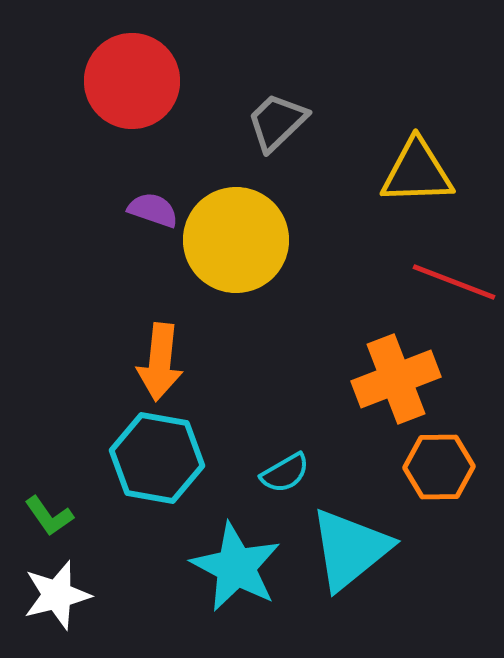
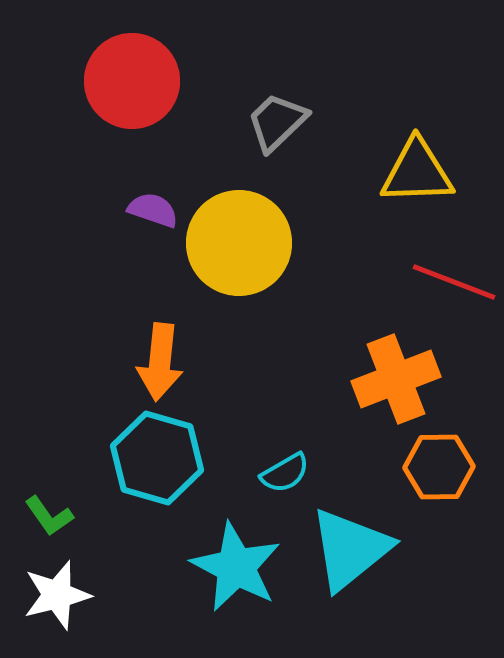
yellow circle: moved 3 px right, 3 px down
cyan hexagon: rotated 6 degrees clockwise
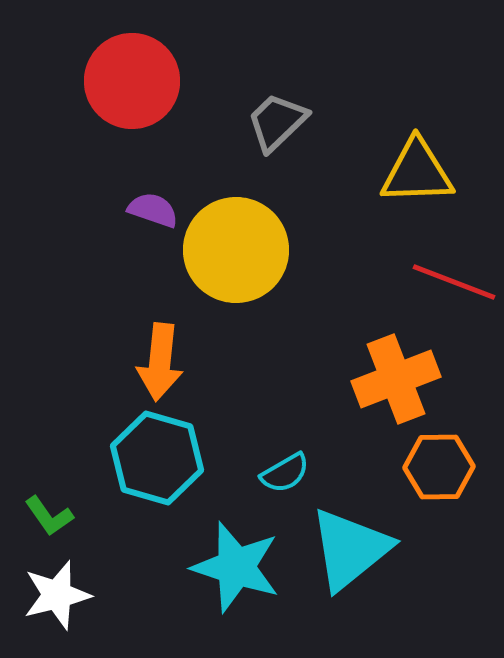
yellow circle: moved 3 px left, 7 px down
cyan star: rotated 10 degrees counterclockwise
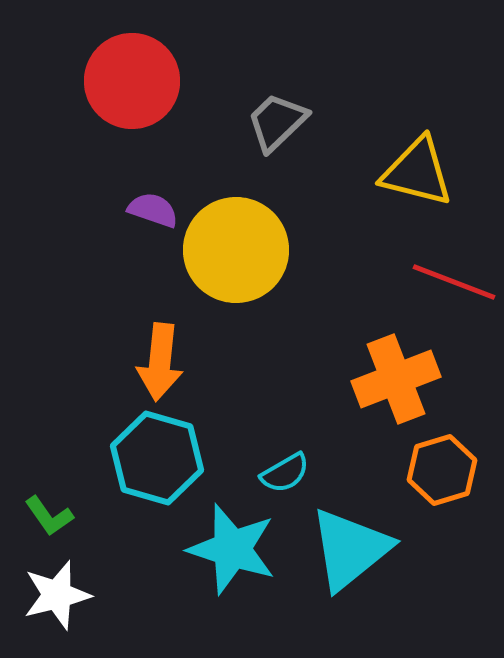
yellow triangle: rotated 16 degrees clockwise
orange hexagon: moved 3 px right, 3 px down; rotated 16 degrees counterclockwise
cyan star: moved 4 px left, 18 px up
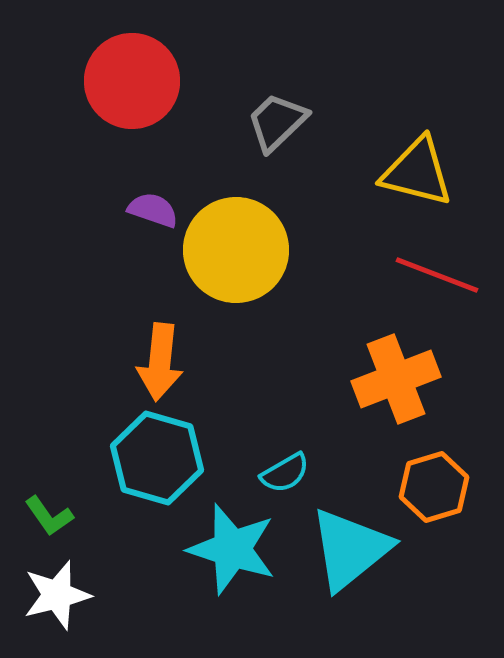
red line: moved 17 px left, 7 px up
orange hexagon: moved 8 px left, 17 px down
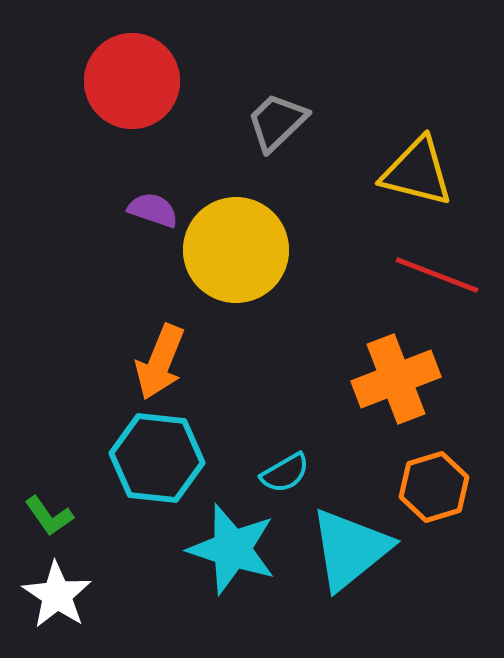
orange arrow: rotated 16 degrees clockwise
cyan hexagon: rotated 10 degrees counterclockwise
white star: rotated 24 degrees counterclockwise
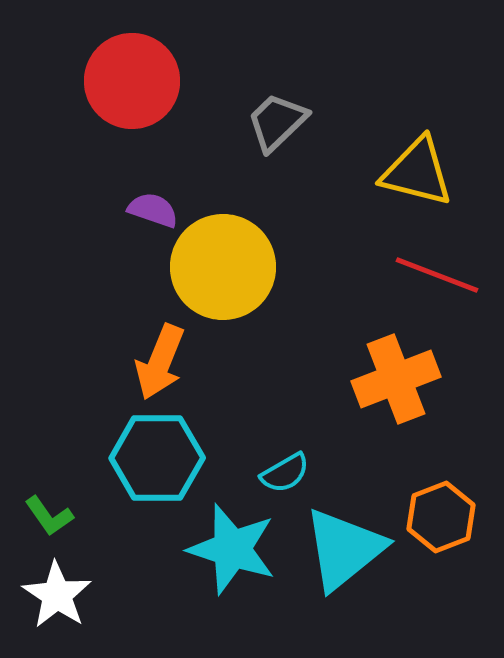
yellow circle: moved 13 px left, 17 px down
cyan hexagon: rotated 6 degrees counterclockwise
orange hexagon: moved 7 px right, 30 px down; rotated 4 degrees counterclockwise
cyan triangle: moved 6 px left
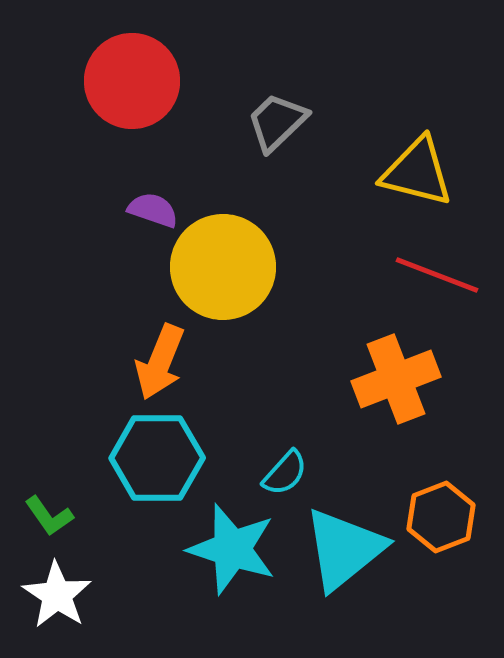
cyan semicircle: rotated 18 degrees counterclockwise
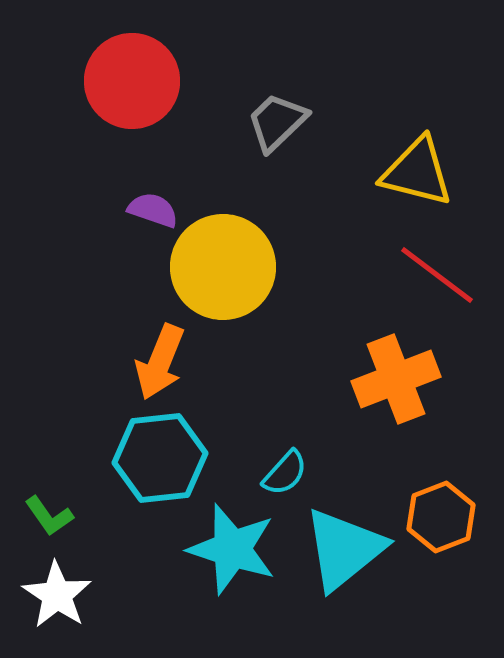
red line: rotated 16 degrees clockwise
cyan hexagon: moved 3 px right; rotated 6 degrees counterclockwise
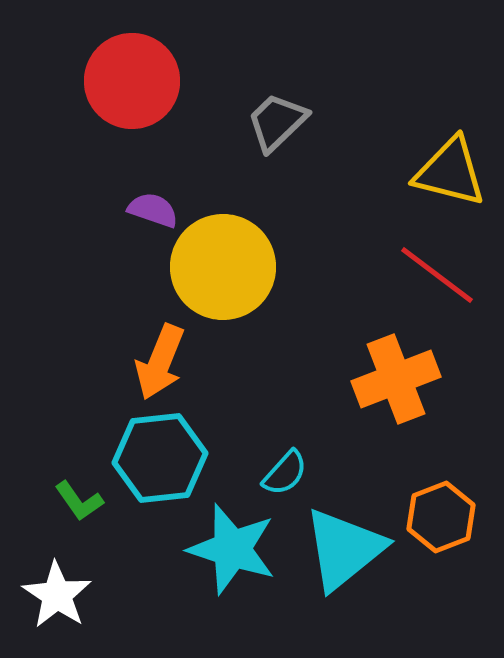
yellow triangle: moved 33 px right
green L-shape: moved 30 px right, 15 px up
